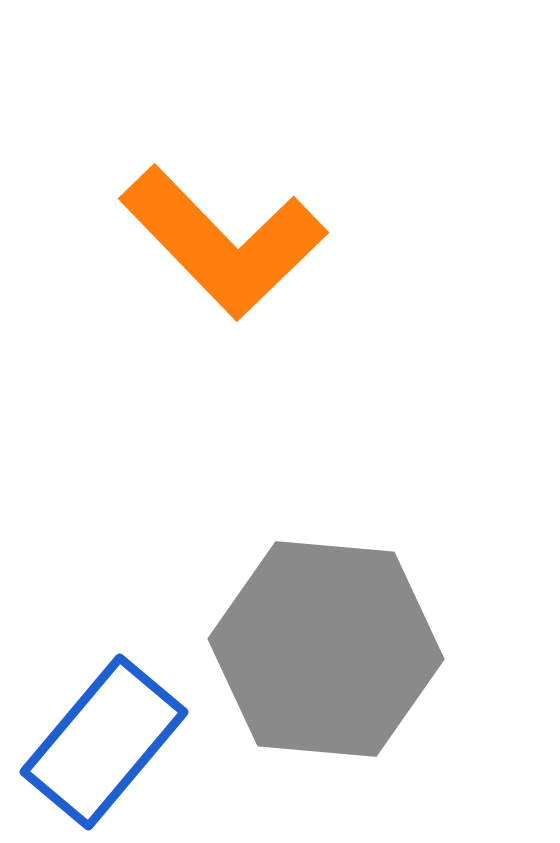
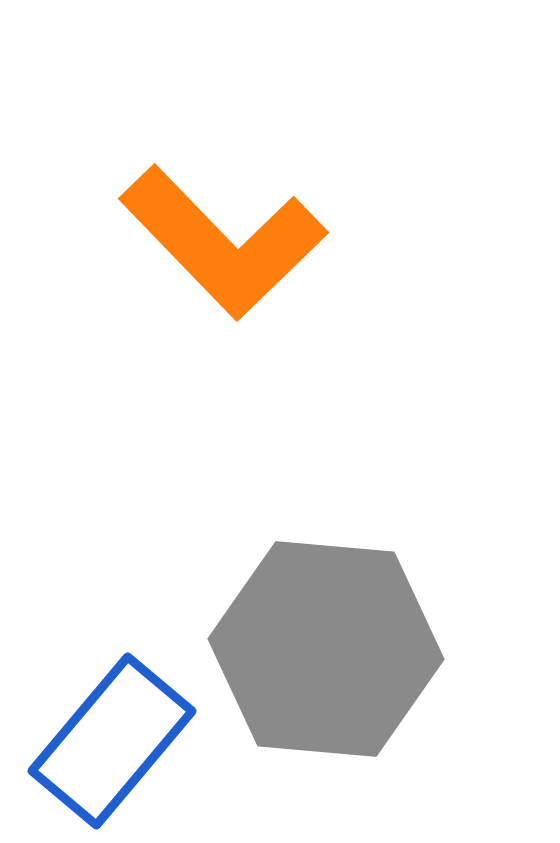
blue rectangle: moved 8 px right, 1 px up
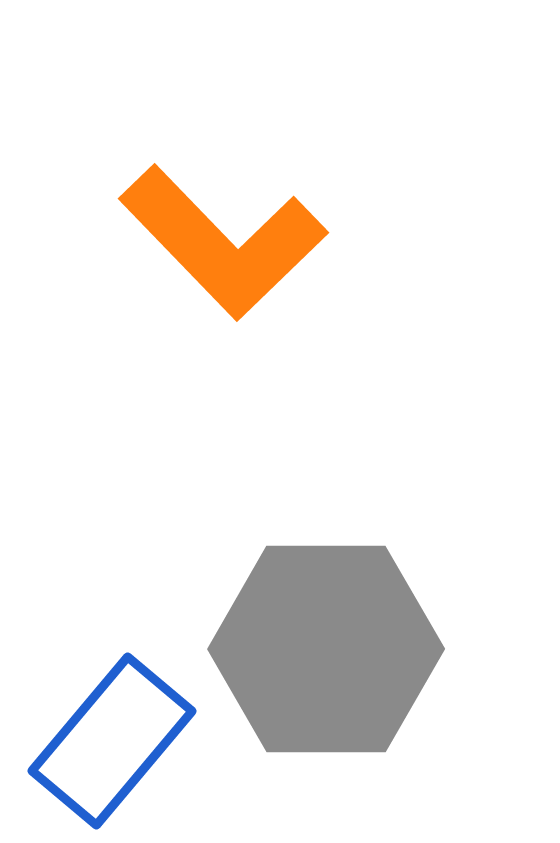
gray hexagon: rotated 5 degrees counterclockwise
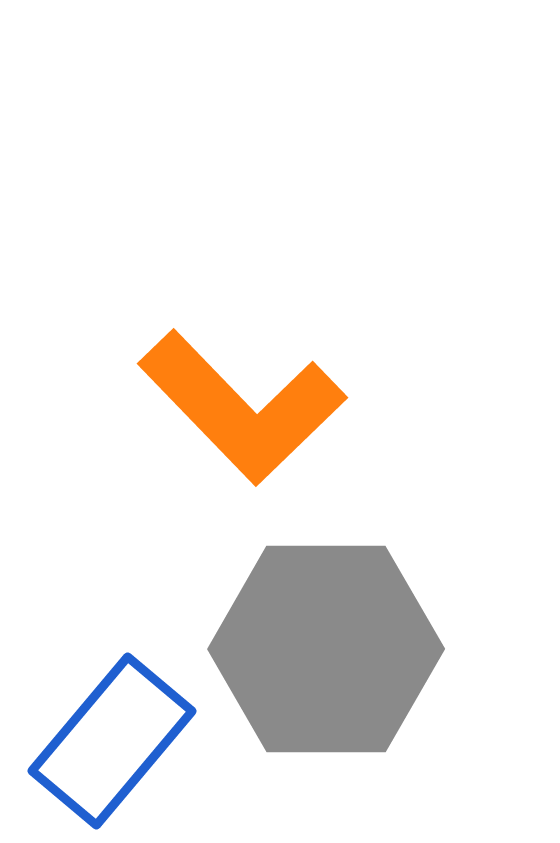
orange L-shape: moved 19 px right, 165 px down
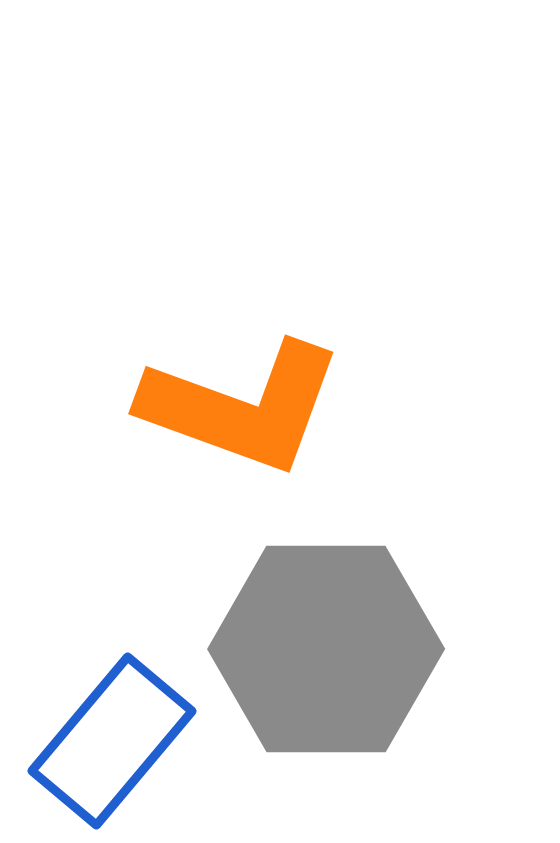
orange L-shape: rotated 26 degrees counterclockwise
